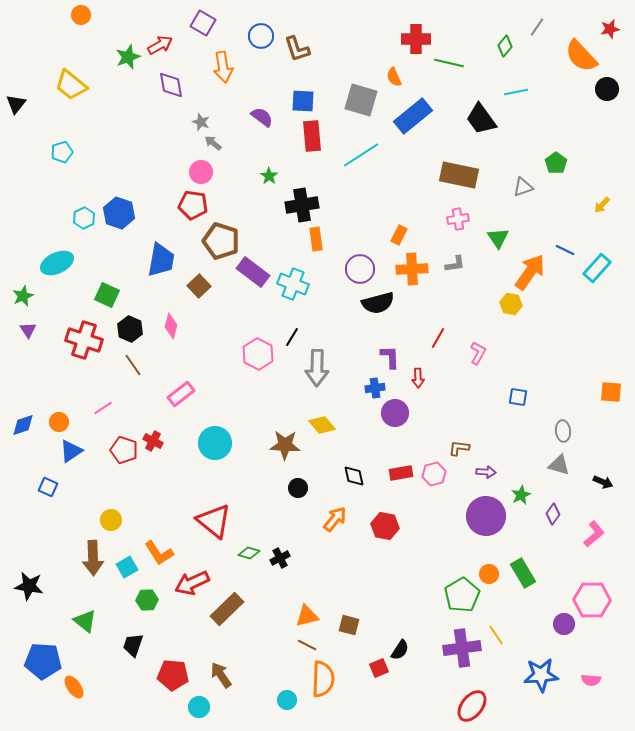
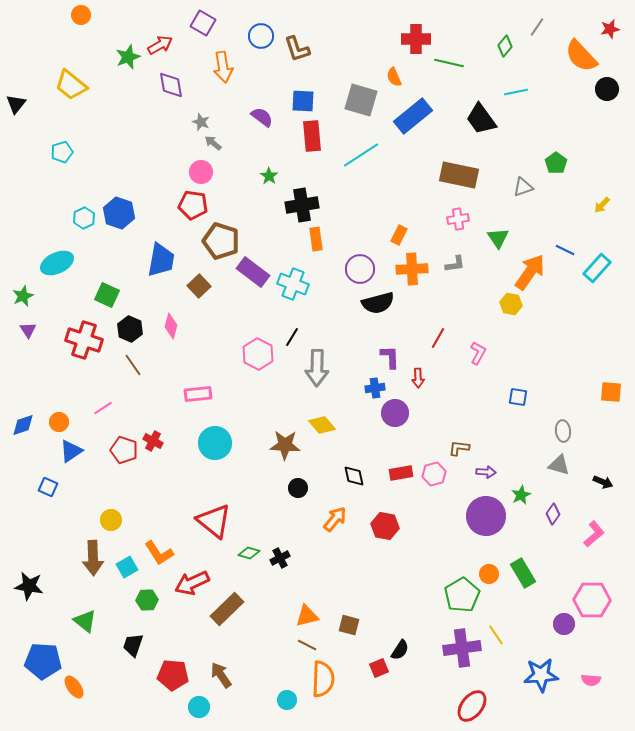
pink rectangle at (181, 394): moved 17 px right; rotated 32 degrees clockwise
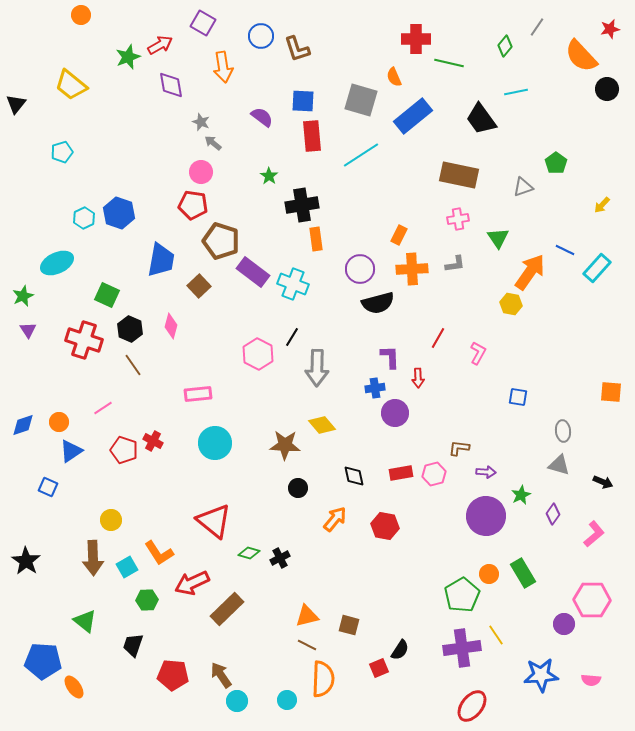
black star at (29, 586): moved 3 px left, 25 px up; rotated 24 degrees clockwise
cyan circle at (199, 707): moved 38 px right, 6 px up
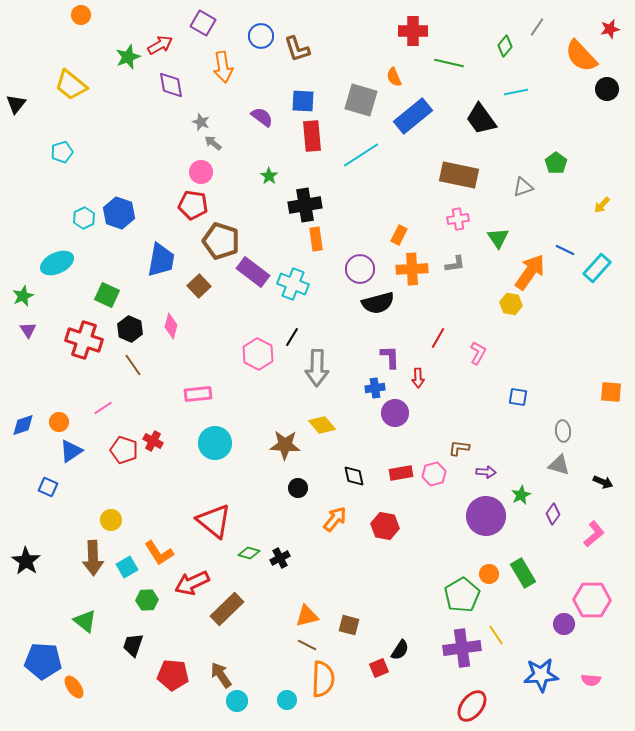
red cross at (416, 39): moved 3 px left, 8 px up
black cross at (302, 205): moved 3 px right
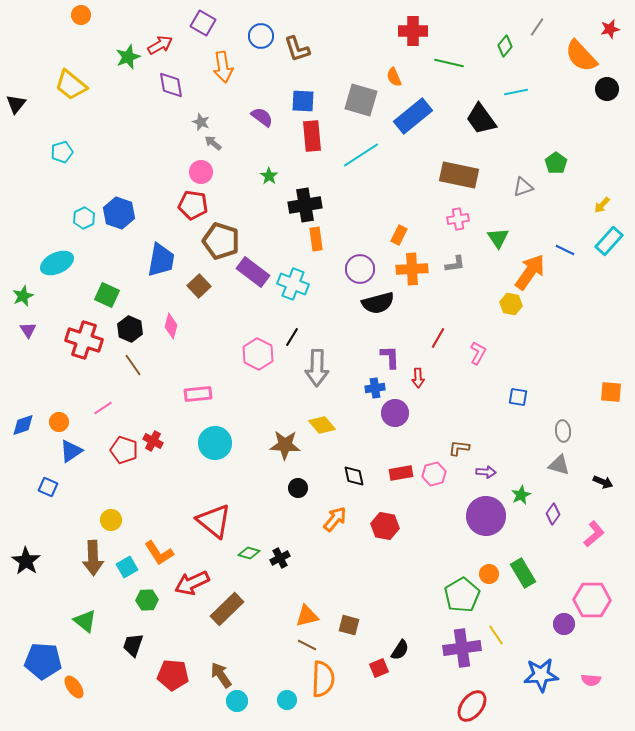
cyan rectangle at (597, 268): moved 12 px right, 27 px up
